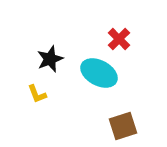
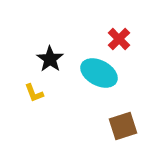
black star: rotated 16 degrees counterclockwise
yellow L-shape: moved 3 px left, 1 px up
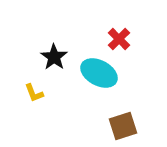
black star: moved 4 px right, 2 px up
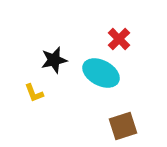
black star: moved 3 px down; rotated 24 degrees clockwise
cyan ellipse: moved 2 px right
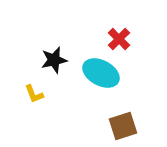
yellow L-shape: moved 1 px down
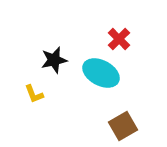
brown square: rotated 12 degrees counterclockwise
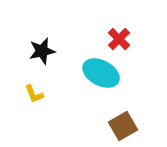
black star: moved 12 px left, 9 px up
